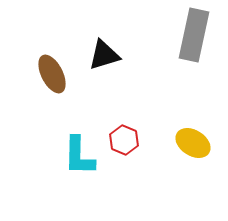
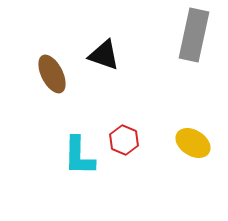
black triangle: rotated 36 degrees clockwise
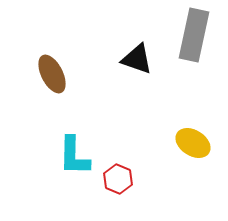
black triangle: moved 33 px right, 4 px down
red hexagon: moved 6 px left, 39 px down
cyan L-shape: moved 5 px left
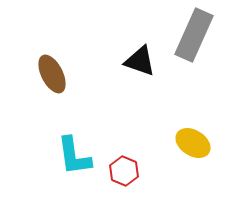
gray rectangle: rotated 12 degrees clockwise
black triangle: moved 3 px right, 2 px down
cyan L-shape: rotated 9 degrees counterclockwise
red hexagon: moved 6 px right, 8 px up
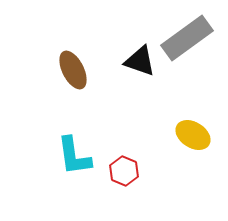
gray rectangle: moved 7 px left, 3 px down; rotated 30 degrees clockwise
brown ellipse: moved 21 px right, 4 px up
yellow ellipse: moved 8 px up
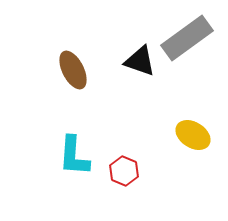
cyan L-shape: rotated 12 degrees clockwise
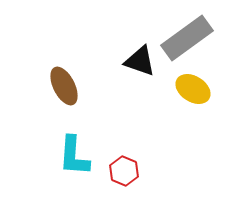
brown ellipse: moved 9 px left, 16 px down
yellow ellipse: moved 46 px up
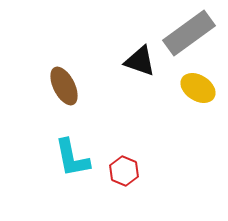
gray rectangle: moved 2 px right, 5 px up
yellow ellipse: moved 5 px right, 1 px up
cyan L-shape: moved 2 px left, 2 px down; rotated 15 degrees counterclockwise
